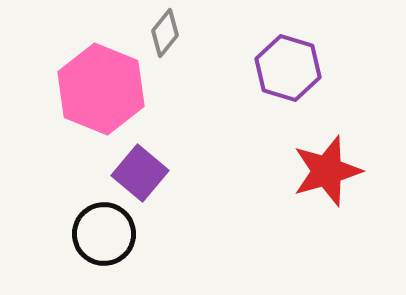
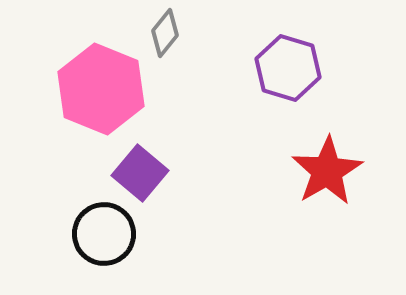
red star: rotated 14 degrees counterclockwise
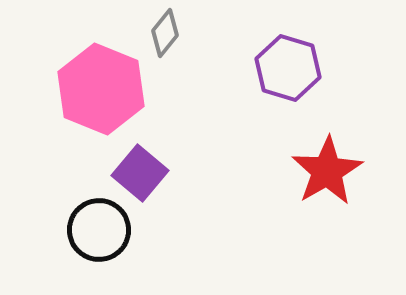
black circle: moved 5 px left, 4 px up
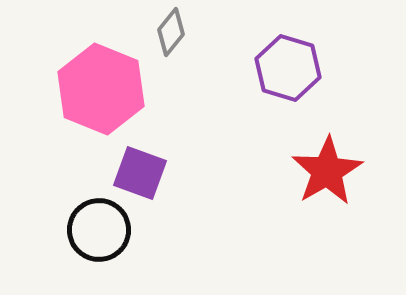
gray diamond: moved 6 px right, 1 px up
purple square: rotated 20 degrees counterclockwise
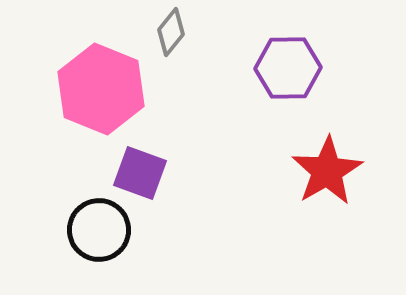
purple hexagon: rotated 18 degrees counterclockwise
